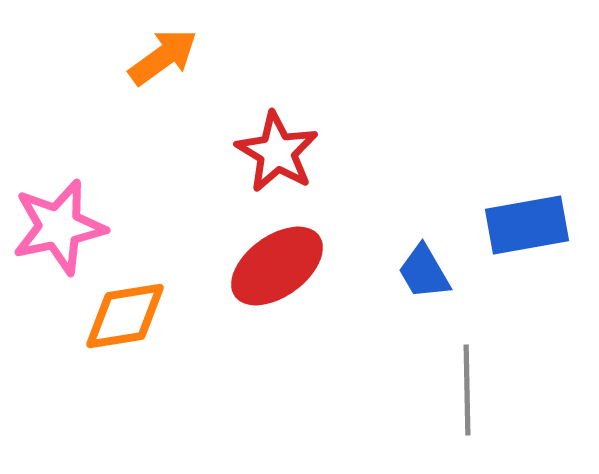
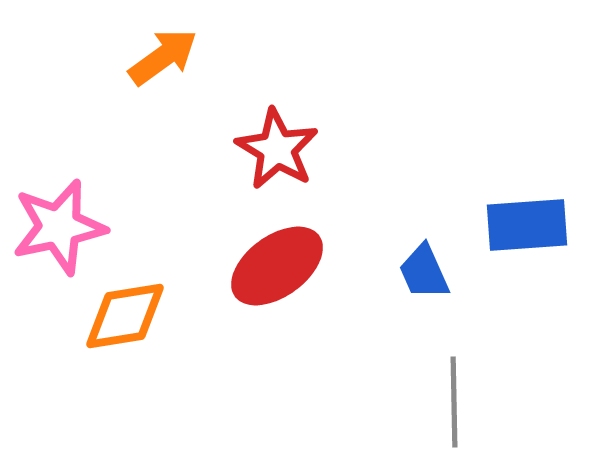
red star: moved 3 px up
blue rectangle: rotated 6 degrees clockwise
blue trapezoid: rotated 6 degrees clockwise
gray line: moved 13 px left, 12 px down
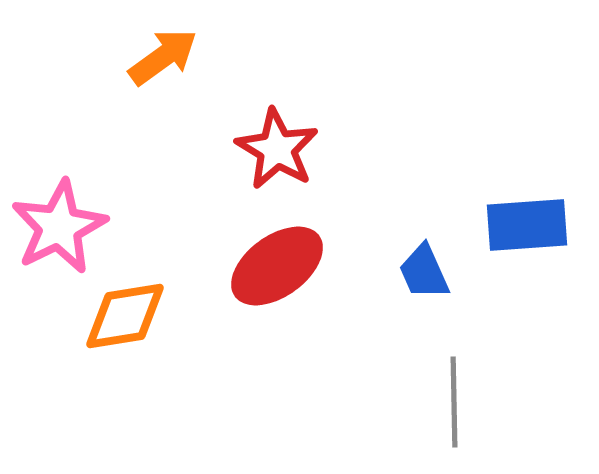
pink star: rotated 14 degrees counterclockwise
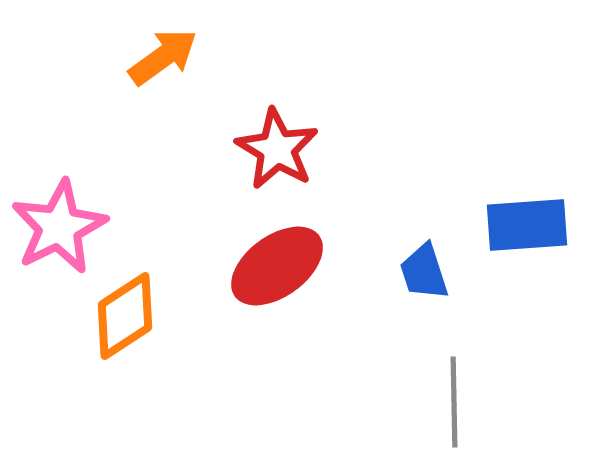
blue trapezoid: rotated 6 degrees clockwise
orange diamond: rotated 24 degrees counterclockwise
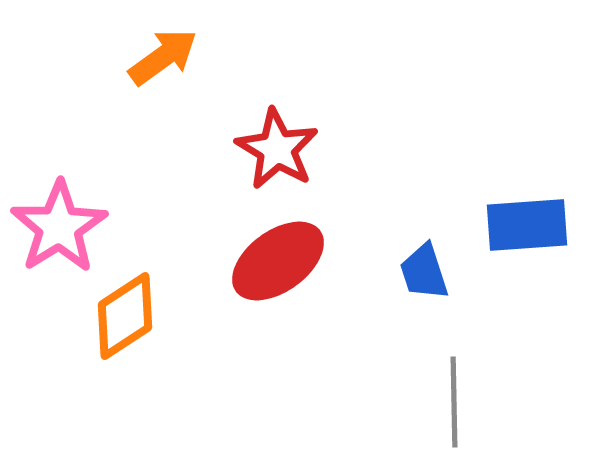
pink star: rotated 6 degrees counterclockwise
red ellipse: moved 1 px right, 5 px up
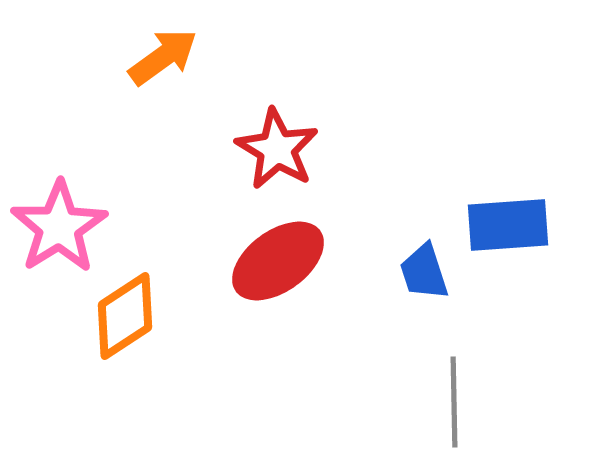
blue rectangle: moved 19 px left
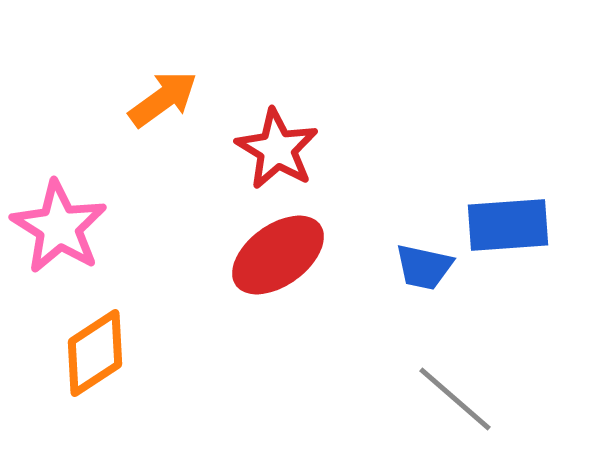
orange arrow: moved 42 px down
pink star: rotated 8 degrees counterclockwise
red ellipse: moved 6 px up
blue trapezoid: moved 5 px up; rotated 60 degrees counterclockwise
orange diamond: moved 30 px left, 37 px down
gray line: moved 1 px right, 3 px up; rotated 48 degrees counterclockwise
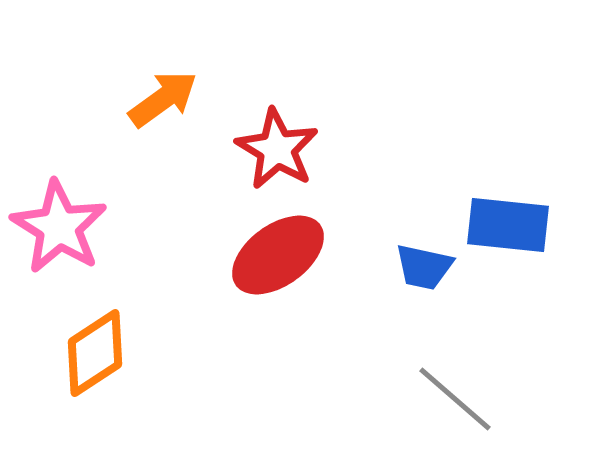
blue rectangle: rotated 10 degrees clockwise
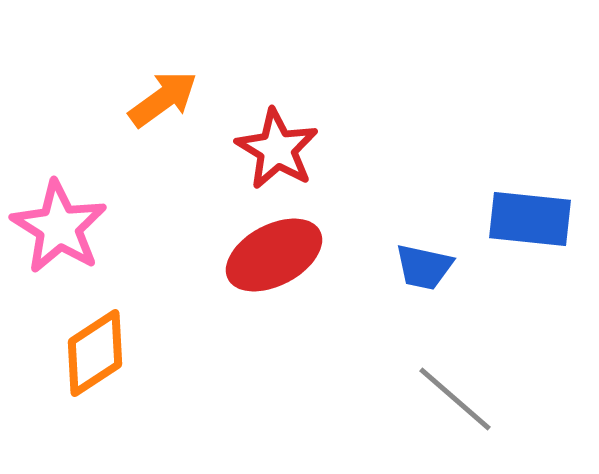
blue rectangle: moved 22 px right, 6 px up
red ellipse: moved 4 px left; rotated 8 degrees clockwise
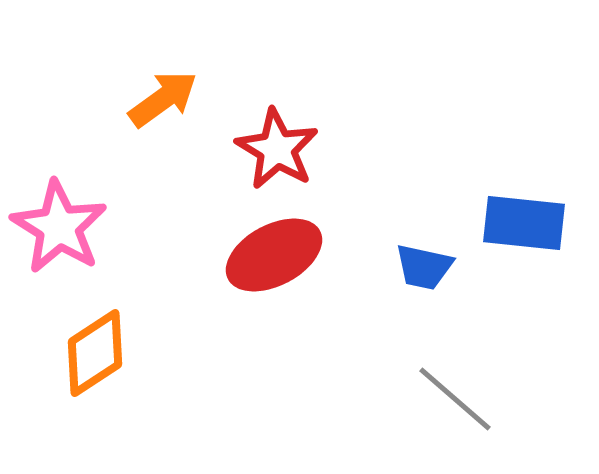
blue rectangle: moved 6 px left, 4 px down
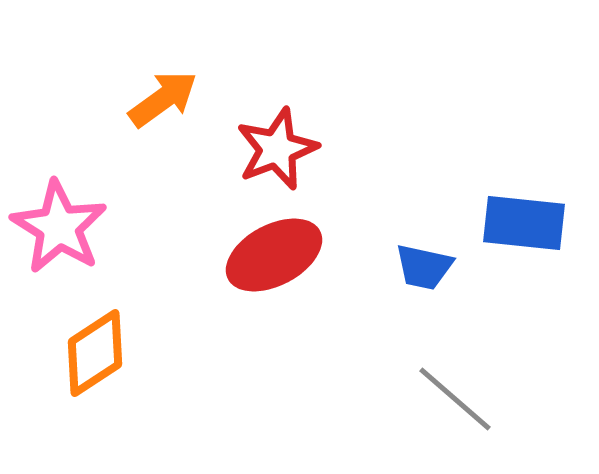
red star: rotated 20 degrees clockwise
